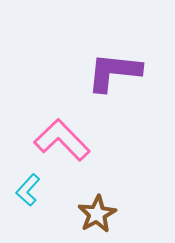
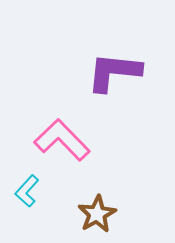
cyan L-shape: moved 1 px left, 1 px down
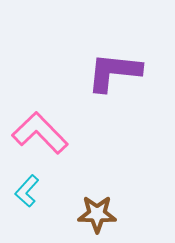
pink L-shape: moved 22 px left, 7 px up
brown star: rotated 30 degrees clockwise
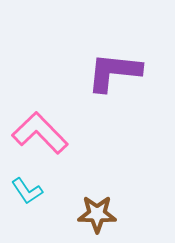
cyan L-shape: rotated 76 degrees counterclockwise
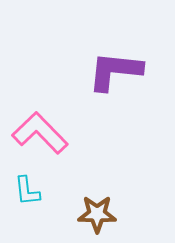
purple L-shape: moved 1 px right, 1 px up
cyan L-shape: rotated 28 degrees clockwise
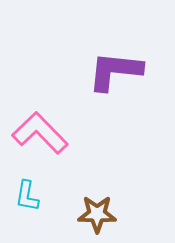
cyan L-shape: moved 5 px down; rotated 16 degrees clockwise
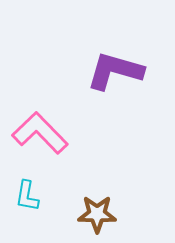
purple L-shape: rotated 10 degrees clockwise
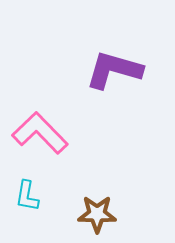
purple L-shape: moved 1 px left, 1 px up
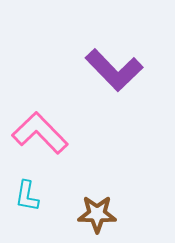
purple L-shape: rotated 150 degrees counterclockwise
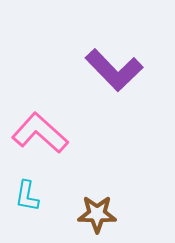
pink L-shape: rotated 4 degrees counterclockwise
